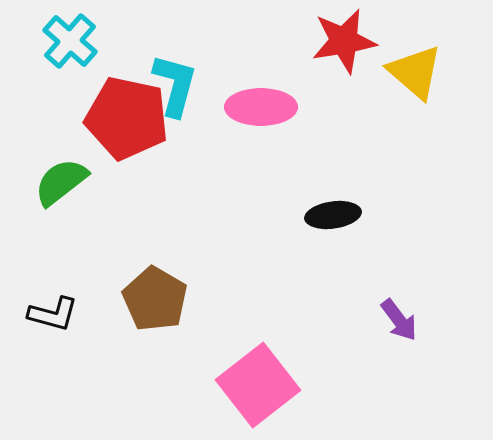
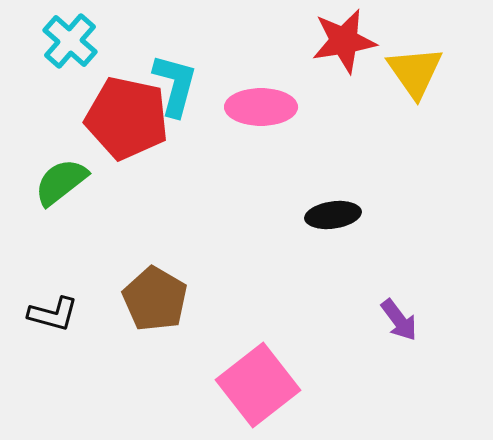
yellow triangle: rotated 14 degrees clockwise
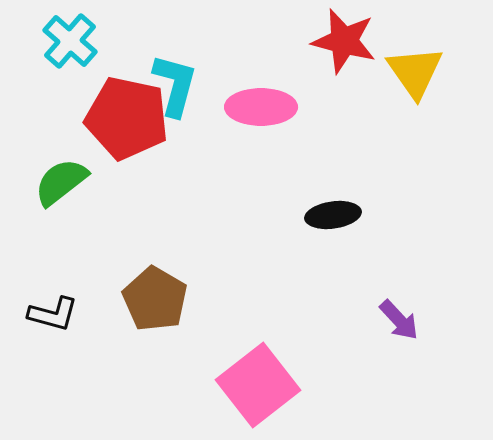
red star: rotated 24 degrees clockwise
purple arrow: rotated 6 degrees counterclockwise
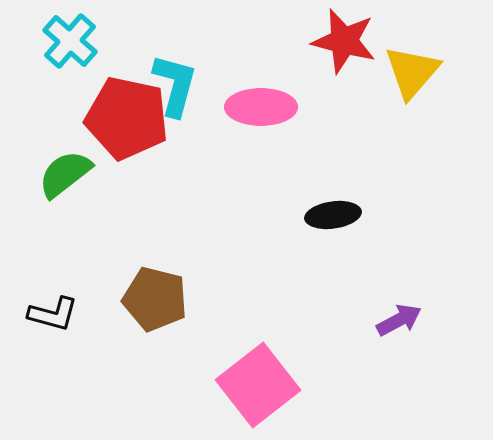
yellow triangle: moved 3 px left; rotated 16 degrees clockwise
green semicircle: moved 4 px right, 8 px up
brown pentagon: rotated 16 degrees counterclockwise
purple arrow: rotated 75 degrees counterclockwise
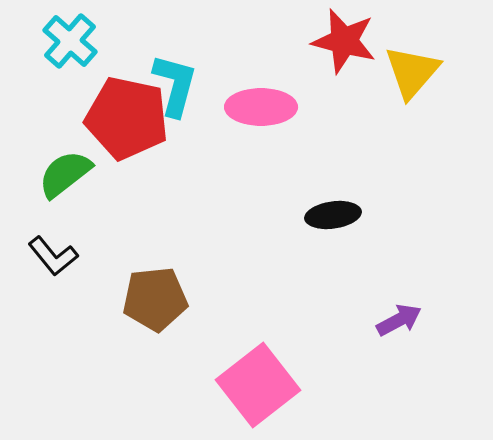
brown pentagon: rotated 20 degrees counterclockwise
black L-shape: moved 58 px up; rotated 36 degrees clockwise
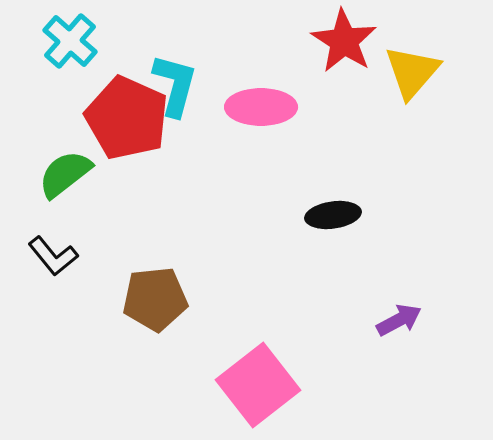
red star: rotated 18 degrees clockwise
red pentagon: rotated 12 degrees clockwise
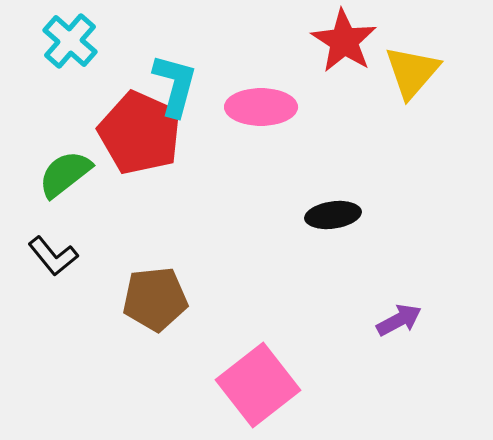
red pentagon: moved 13 px right, 15 px down
